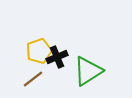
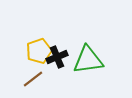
green triangle: moved 11 px up; rotated 24 degrees clockwise
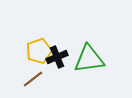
green triangle: moved 1 px right, 1 px up
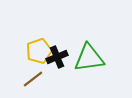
green triangle: moved 1 px up
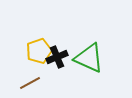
green triangle: rotated 32 degrees clockwise
brown line: moved 3 px left, 4 px down; rotated 10 degrees clockwise
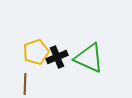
yellow pentagon: moved 3 px left, 1 px down
brown line: moved 5 px left, 1 px down; rotated 60 degrees counterclockwise
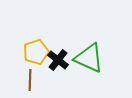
black cross: moved 1 px right, 3 px down; rotated 30 degrees counterclockwise
brown line: moved 5 px right, 4 px up
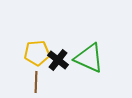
yellow pentagon: moved 1 px right, 1 px down; rotated 15 degrees clockwise
brown line: moved 6 px right, 2 px down
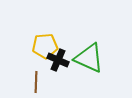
yellow pentagon: moved 8 px right, 7 px up
black cross: rotated 15 degrees counterclockwise
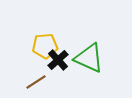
black cross: rotated 25 degrees clockwise
brown line: rotated 55 degrees clockwise
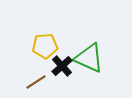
black cross: moved 4 px right, 6 px down
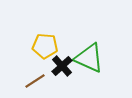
yellow pentagon: rotated 10 degrees clockwise
brown line: moved 1 px left, 1 px up
